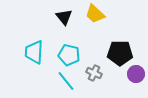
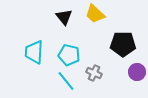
black pentagon: moved 3 px right, 9 px up
purple circle: moved 1 px right, 2 px up
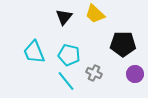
black triangle: rotated 18 degrees clockwise
cyan trapezoid: rotated 25 degrees counterclockwise
purple circle: moved 2 px left, 2 px down
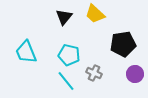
black pentagon: rotated 10 degrees counterclockwise
cyan trapezoid: moved 8 px left
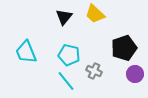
black pentagon: moved 1 px right, 4 px down; rotated 10 degrees counterclockwise
gray cross: moved 2 px up
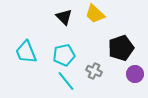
black triangle: rotated 24 degrees counterclockwise
black pentagon: moved 3 px left
cyan pentagon: moved 5 px left; rotated 25 degrees counterclockwise
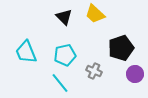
cyan pentagon: moved 1 px right
cyan line: moved 6 px left, 2 px down
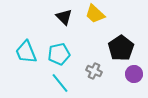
black pentagon: rotated 15 degrees counterclockwise
cyan pentagon: moved 6 px left, 1 px up
purple circle: moved 1 px left
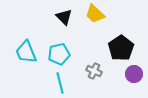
cyan line: rotated 25 degrees clockwise
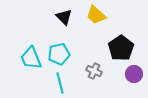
yellow trapezoid: moved 1 px right, 1 px down
cyan trapezoid: moved 5 px right, 6 px down
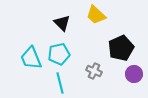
black triangle: moved 2 px left, 6 px down
black pentagon: rotated 10 degrees clockwise
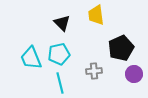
yellow trapezoid: rotated 40 degrees clockwise
gray cross: rotated 28 degrees counterclockwise
